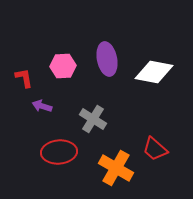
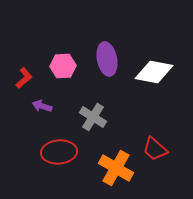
red L-shape: rotated 60 degrees clockwise
gray cross: moved 2 px up
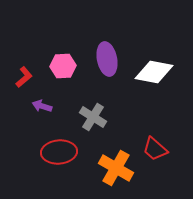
red L-shape: moved 1 px up
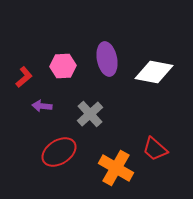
purple arrow: rotated 12 degrees counterclockwise
gray cross: moved 3 px left, 3 px up; rotated 16 degrees clockwise
red ellipse: rotated 28 degrees counterclockwise
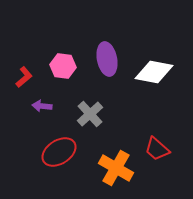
pink hexagon: rotated 10 degrees clockwise
red trapezoid: moved 2 px right
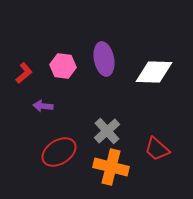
purple ellipse: moved 3 px left
white diamond: rotated 9 degrees counterclockwise
red L-shape: moved 4 px up
purple arrow: moved 1 px right
gray cross: moved 17 px right, 17 px down
orange cross: moved 5 px left, 1 px up; rotated 16 degrees counterclockwise
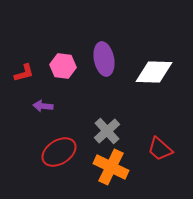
red L-shape: rotated 25 degrees clockwise
red trapezoid: moved 3 px right
orange cross: rotated 12 degrees clockwise
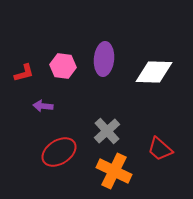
purple ellipse: rotated 16 degrees clockwise
orange cross: moved 3 px right, 4 px down
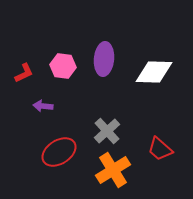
red L-shape: rotated 10 degrees counterclockwise
orange cross: moved 1 px left, 1 px up; rotated 32 degrees clockwise
